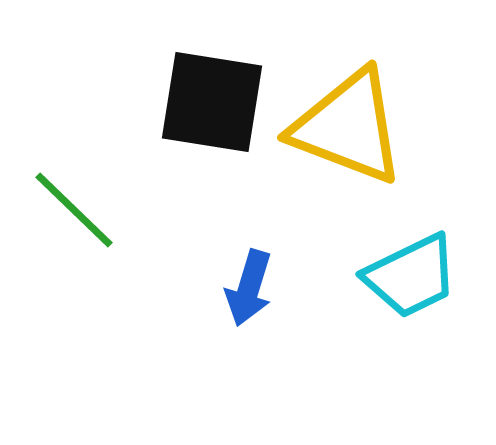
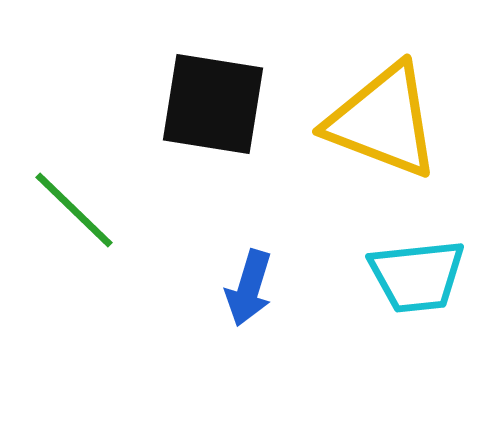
black square: moved 1 px right, 2 px down
yellow triangle: moved 35 px right, 6 px up
cyan trapezoid: moved 6 px right; rotated 20 degrees clockwise
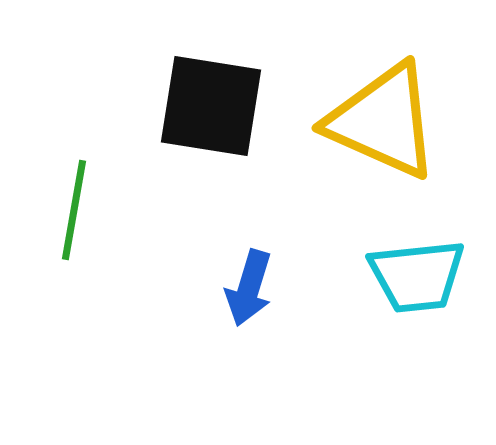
black square: moved 2 px left, 2 px down
yellow triangle: rotated 3 degrees clockwise
green line: rotated 56 degrees clockwise
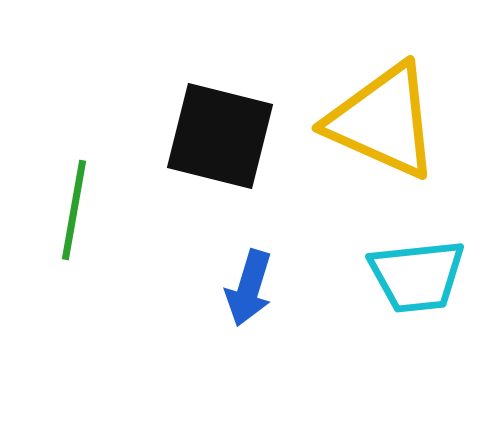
black square: moved 9 px right, 30 px down; rotated 5 degrees clockwise
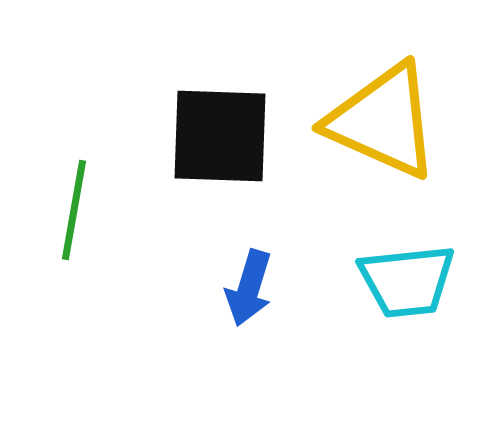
black square: rotated 12 degrees counterclockwise
cyan trapezoid: moved 10 px left, 5 px down
